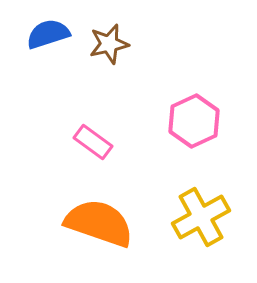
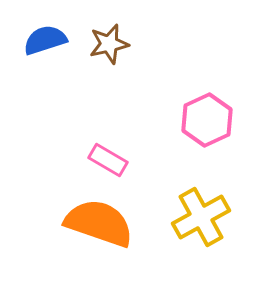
blue semicircle: moved 3 px left, 6 px down
pink hexagon: moved 13 px right, 1 px up
pink rectangle: moved 15 px right, 18 px down; rotated 6 degrees counterclockwise
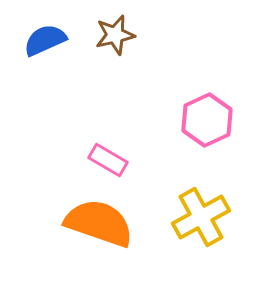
blue semicircle: rotated 6 degrees counterclockwise
brown star: moved 6 px right, 9 px up
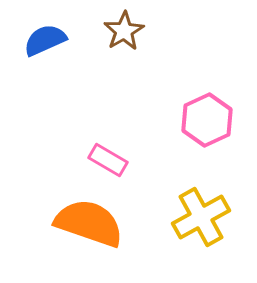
brown star: moved 9 px right, 4 px up; rotated 18 degrees counterclockwise
orange semicircle: moved 10 px left
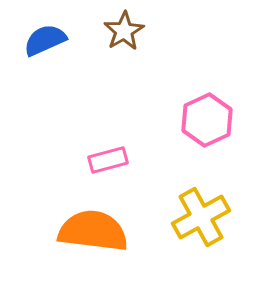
pink rectangle: rotated 45 degrees counterclockwise
orange semicircle: moved 4 px right, 8 px down; rotated 12 degrees counterclockwise
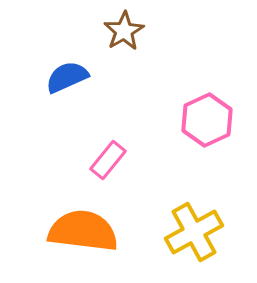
blue semicircle: moved 22 px right, 37 px down
pink rectangle: rotated 36 degrees counterclockwise
yellow cross: moved 7 px left, 15 px down
orange semicircle: moved 10 px left
